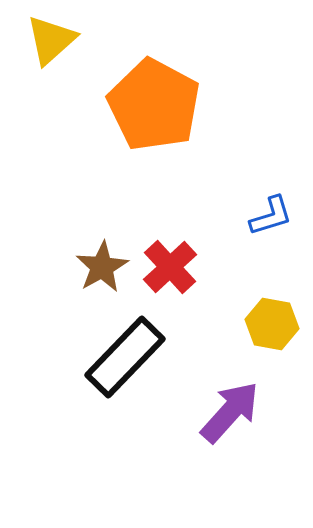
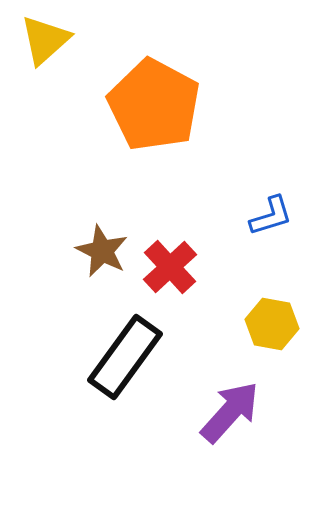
yellow triangle: moved 6 px left
brown star: moved 16 px up; rotated 16 degrees counterclockwise
black rectangle: rotated 8 degrees counterclockwise
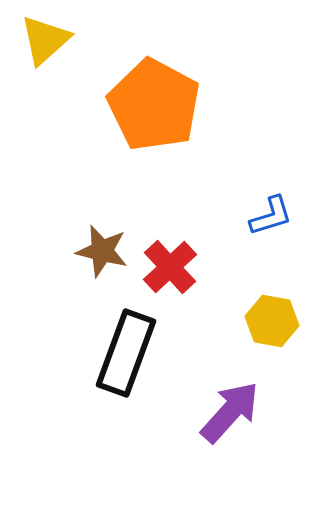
brown star: rotated 12 degrees counterclockwise
yellow hexagon: moved 3 px up
black rectangle: moved 1 px right, 4 px up; rotated 16 degrees counterclockwise
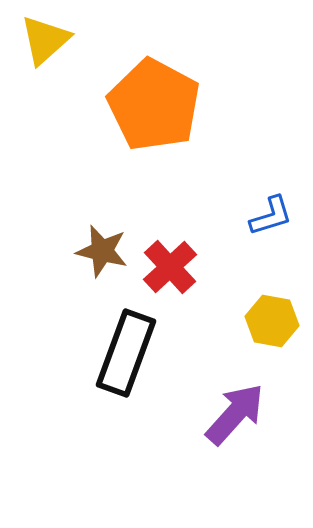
purple arrow: moved 5 px right, 2 px down
